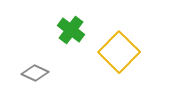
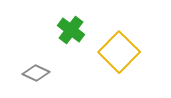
gray diamond: moved 1 px right
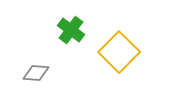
gray diamond: rotated 20 degrees counterclockwise
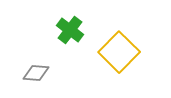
green cross: moved 1 px left
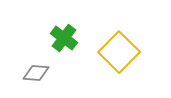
green cross: moved 6 px left, 8 px down
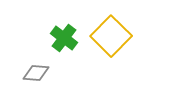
yellow square: moved 8 px left, 16 px up
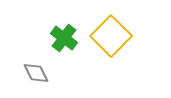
gray diamond: rotated 60 degrees clockwise
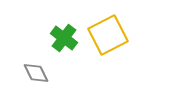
yellow square: moved 3 px left, 1 px up; rotated 18 degrees clockwise
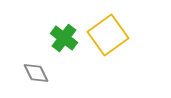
yellow square: rotated 9 degrees counterclockwise
